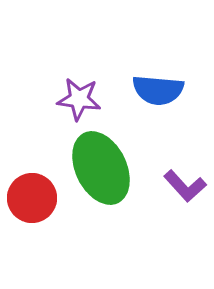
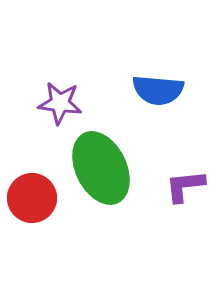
purple star: moved 19 px left, 4 px down
purple L-shape: rotated 126 degrees clockwise
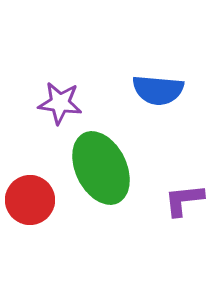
purple L-shape: moved 1 px left, 14 px down
red circle: moved 2 px left, 2 px down
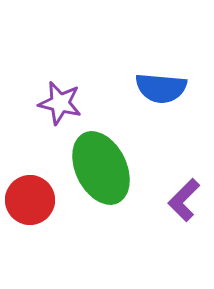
blue semicircle: moved 3 px right, 2 px up
purple star: rotated 6 degrees clockwise
purple L-shape: rotated 39 degrees counterclockwise
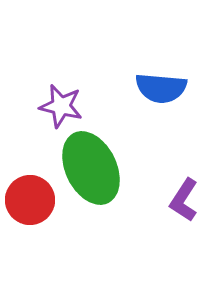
purple star: moved 1 px right, 3 px down
green ellipse: moved 10 px left
purple L-shape: rotated 12 degrees counterclockwise
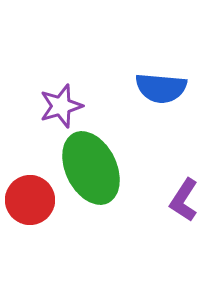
purple star: rotated 30 degrees counterclockwise
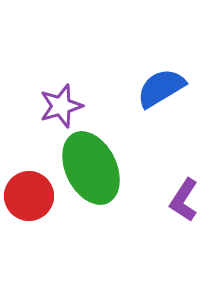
blue semicircle: rotated 144 degrees clockwise
red circle: moved 1 px left, 4 px up
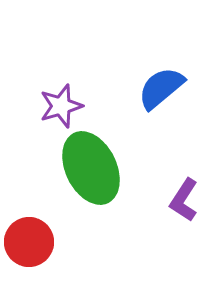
blue semicircle: rotated 9 degrees counterclockwise
red circle: moved 46 px down
